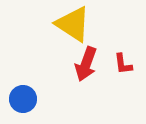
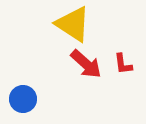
red arrow: rotated 68 degrees counterclockwise
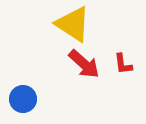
red arrow: moved 2 px left
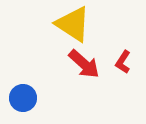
red L-shape: moved 2 px up; rotated 40 degrees clockwise
blue circle: moved 1 px up
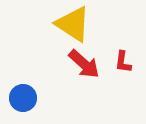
red L-shape: rotated 25 degrees counterclockwise
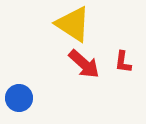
blue circle: moved 4 px left
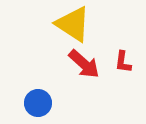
blue circle: moved 19 px right, 5 px down
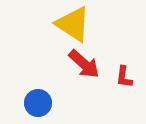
red L-shape: moved 1 px right, 15 px down
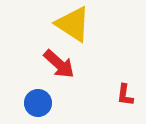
red arrow: moved 25 px left
red L-shape: moved 1 px right, 18 px down
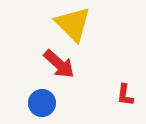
yellow triangle: rotated 12 degrees clockwise
blue circle: moved 4 px right
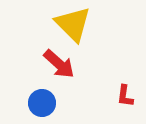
red L-shape: moved 1 px down
